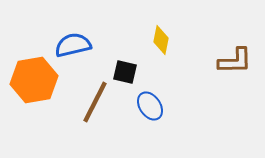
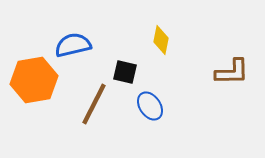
brown L-shape: moved 3 px left, 11 px down
brown line: moved 1 px left, 2 px down
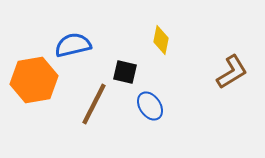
brown L-shape: rotated 30 degrees counterclockwise
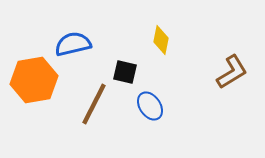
blue semicircle: moved 1 px up
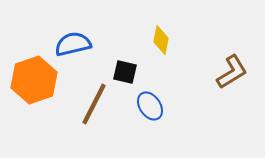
orange hexagon: rotated 9 degrees counterclockwise
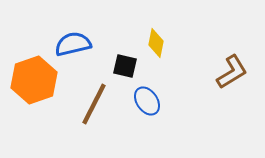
yellow diamond: moved 5 px left, 3 px down
black square: moved 6 px up
blue ellipse: moved 3 px left, 5 px up
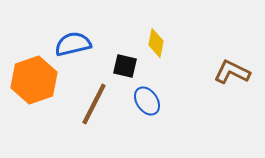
brown L-shape: rotated 123 degrees counterclockwise
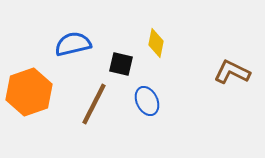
black square: moved 4 px left, 2 px up
orange hexagon: moved 5 px left, 12 px down
blue ellipse: rotated 8 degrees clockwise
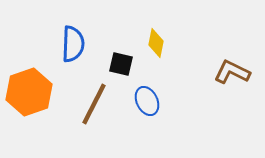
blue semicircle: rotated 105 degrees clockwise
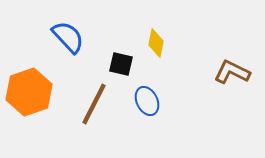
blue semicircle: moved 5 px left, 7 px up; rotated 45 degrees counterclockwise
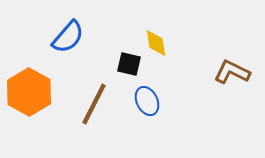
blue semicircle: rotated 84 degrees clockwise
yellow diamond: rotated 20 degrees counterclockwise
black square: moved 8 px right
orange hexagon: rotated 12 degrees counterclockwise
